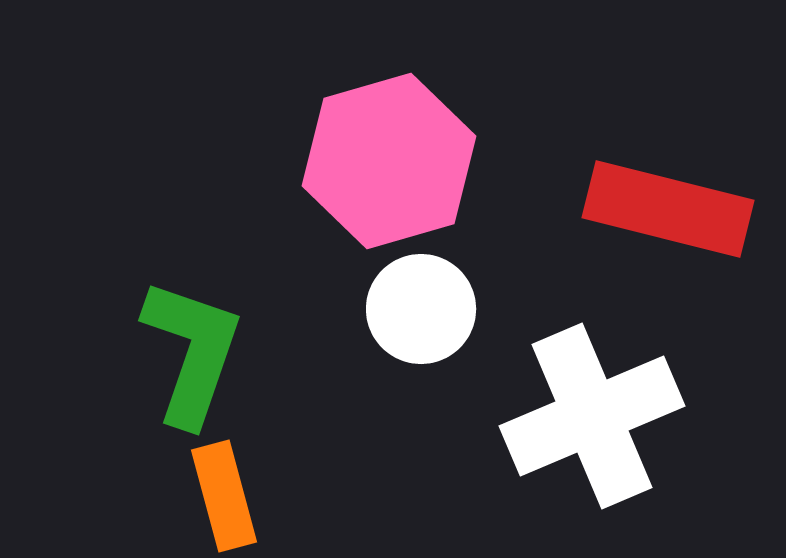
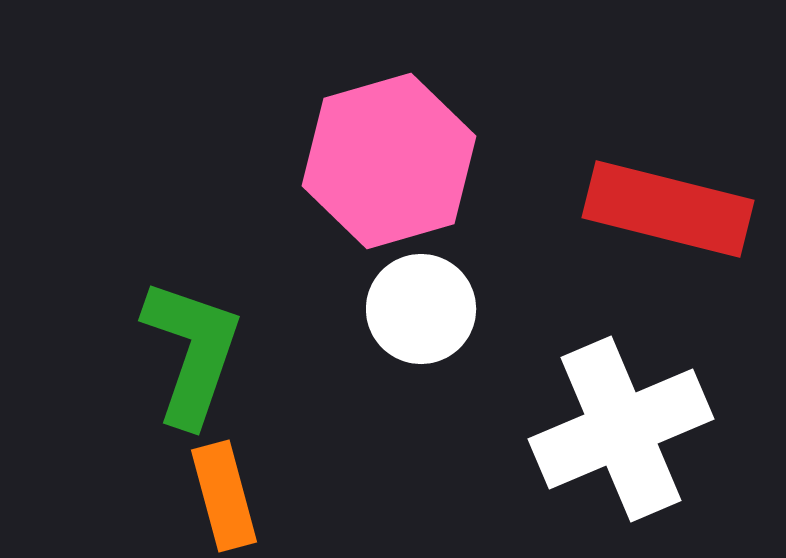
white cross: moved 29 px right, 13 px down
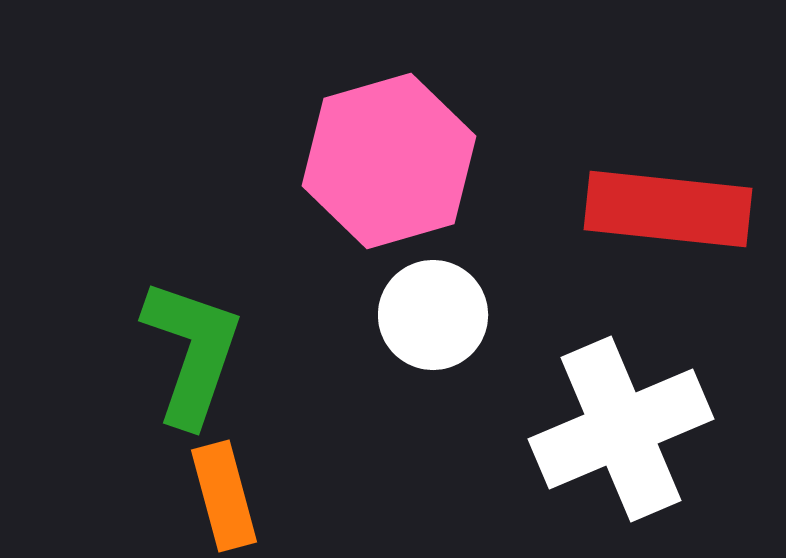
red rectangle: rotated 8 degrees counterclockwise
white circle: moved 12 px right, 6 px down
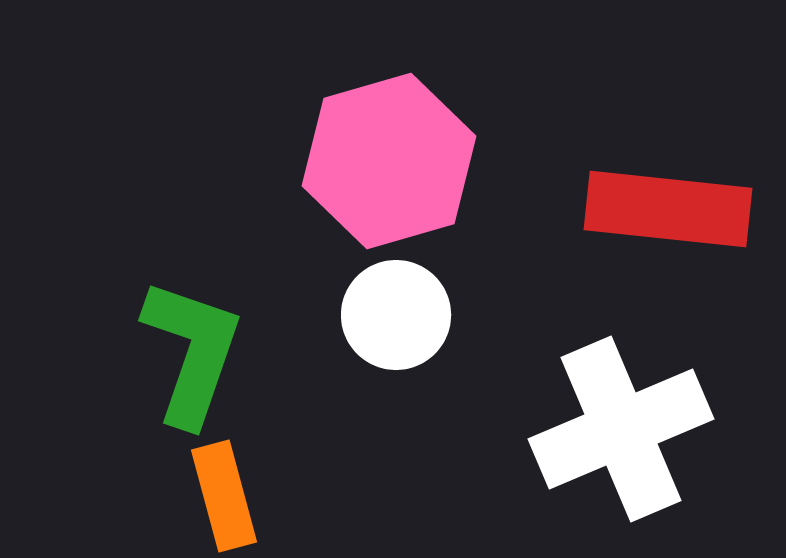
white circle: moved 37 px left
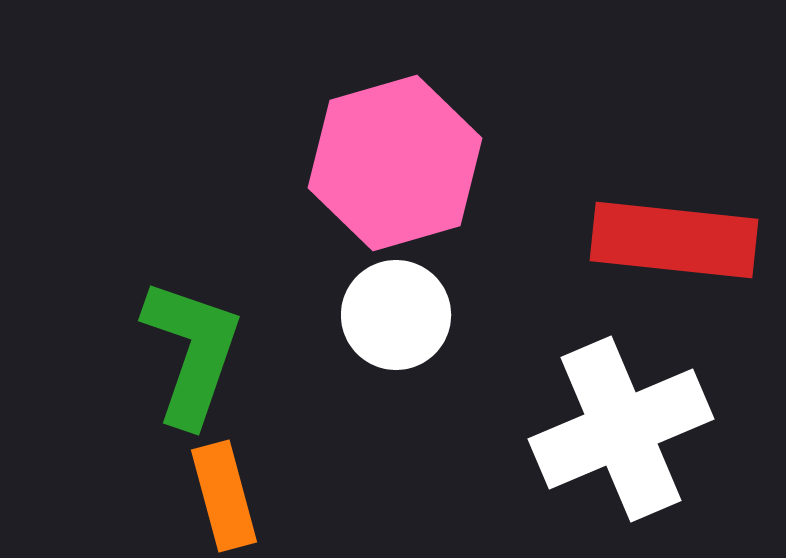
pink hexagon: moved 6 px right, 2 px down
red rectangle: moved 6 px right, 31 px down
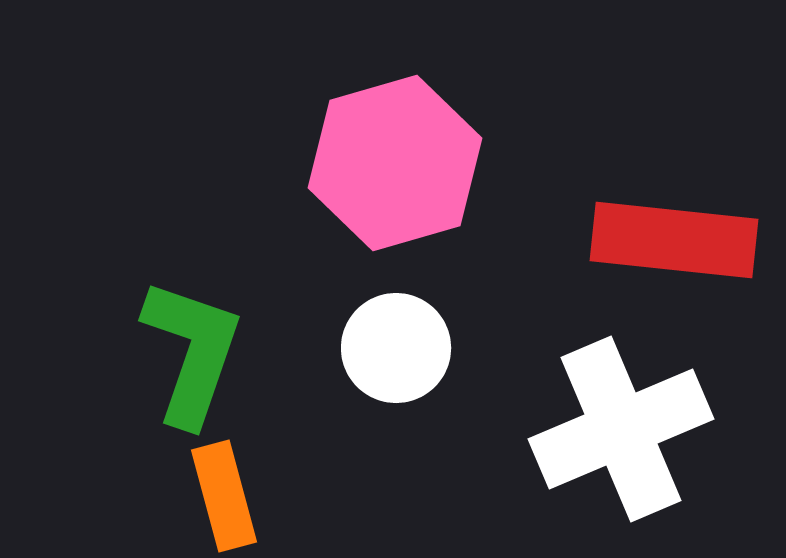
white circle: moved 33 px down
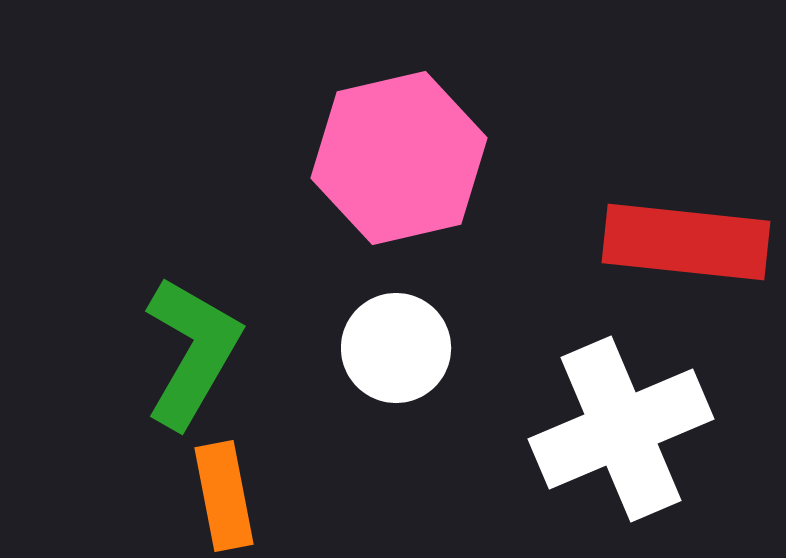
pink hexagon: moved 4 px right, 5 px up; rotated 3 degrees clockwise
red rectangle: moved 12 px right, 2 px down
green L-shape: rotated 11 degrees clockwise
orange rectangle: rotated 4 degrees clockwise
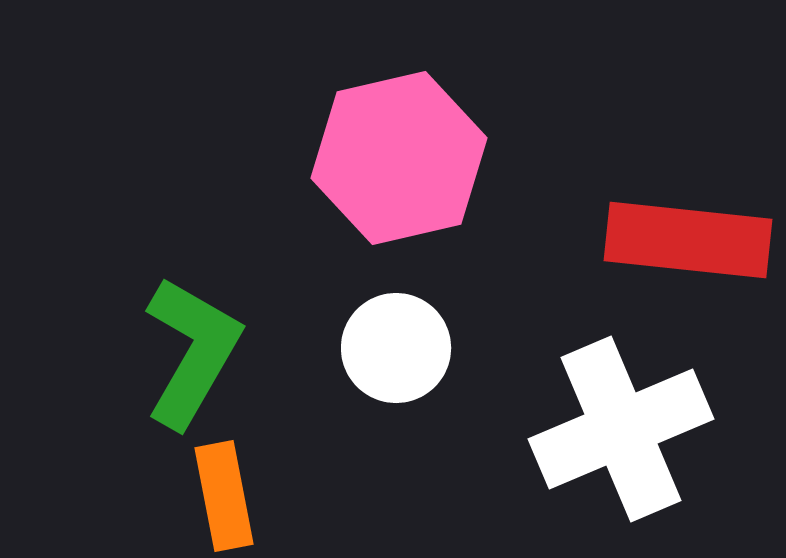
red rectangle: moved 2 px right, 2 px up
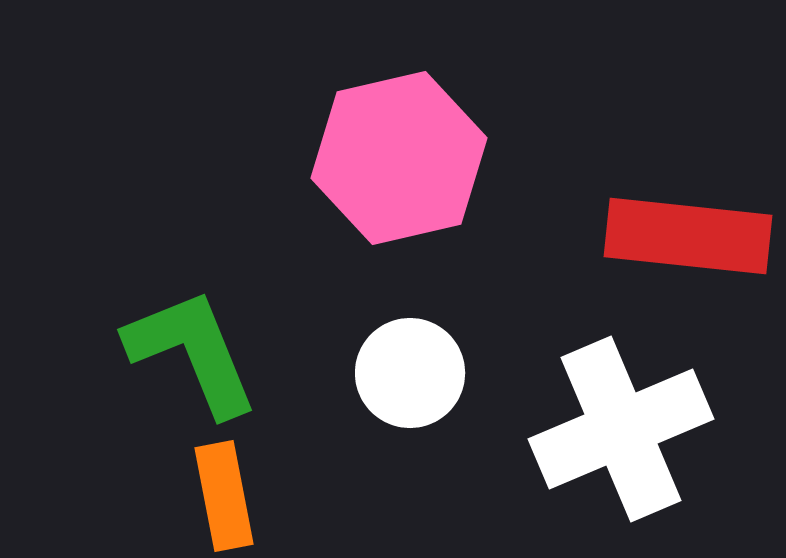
red rectangle: moved 4 px up
white circle: moved 14 px right, 25 px down
green L-shape: rotated 52 degrees counterclockwise
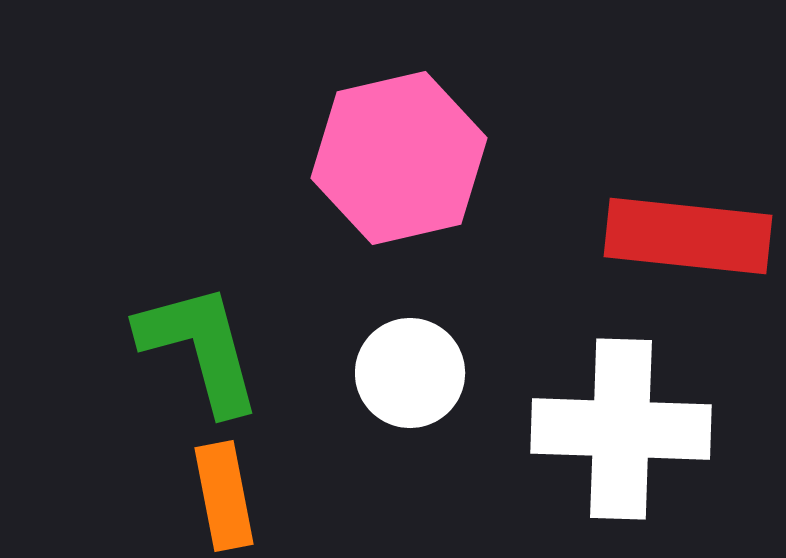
green L-shape: moved 8 px right, 4 px up; rotated 7 degrees clockwise
white cross: rotated 25 degrees clockwise
